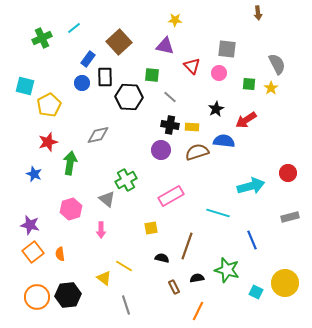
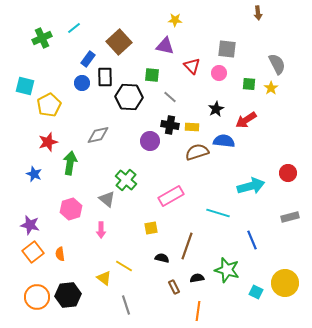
purple circle at (161, 150): moved 11 px left, 9 px up
green cross at (126, 180): rotated 20 degrees counterclockwise
orange line at (198, 311): rotated 18 degrees counterclockwise
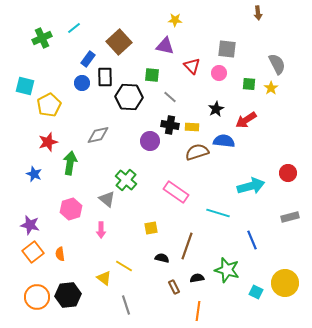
pink rectangle at (171, 196): moved 5 px right, 4 px up; rotated 65 degrees clockwise
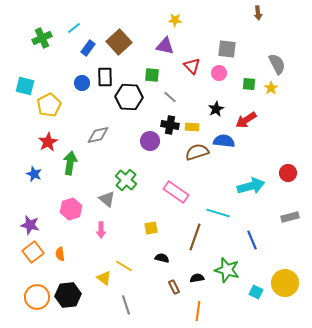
blue rectangle at (88, 59): moved 11 px up
red star at (48, 142): rotated 12 degrees counterclockwise
brown line at (187, 246): moved 8 px right, 9 px up
